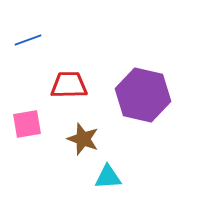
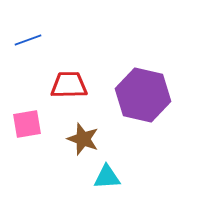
cyan triangle: moved 1 px left
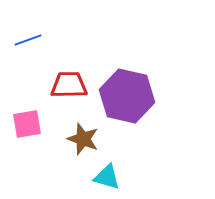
purple hexagon: moved 16 px left, 1 px down
cyan triangle: rotated 20 degrees clockwise
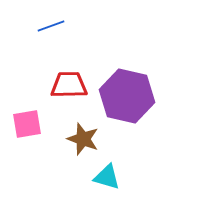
blue line: moved 23 px right, 14 px up
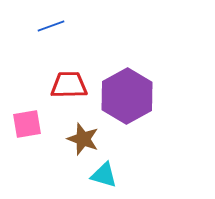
purple hexagon: rotated 18 degrees clockwise
cyan triangle: moved 3 px left, 2 px up
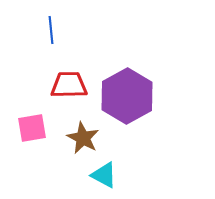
blue line: moved 4 px down; rotated 76 degrees counterclockwise
pink square: moved 5 px right, 4 px down
brown star: moved 1 px up; rotated 8 degrees clockwise
cyan triangle: rotated 12 degrees clockwise
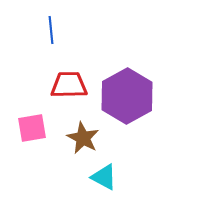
cyan triangle: moved 2 px down
